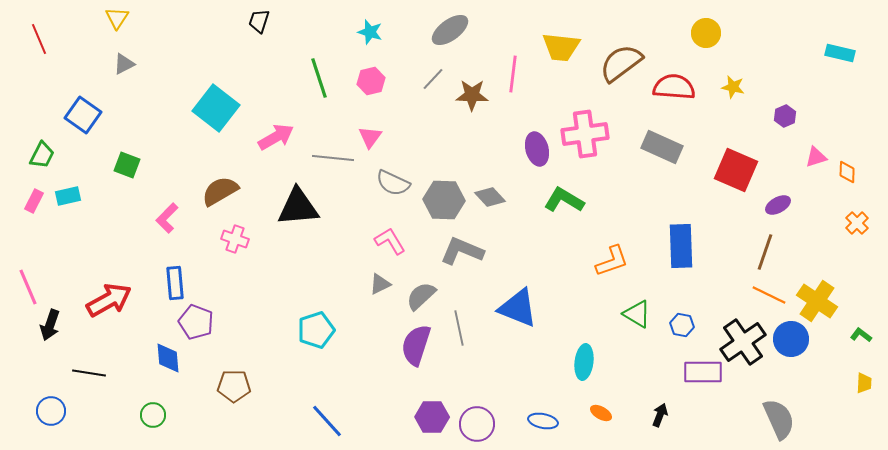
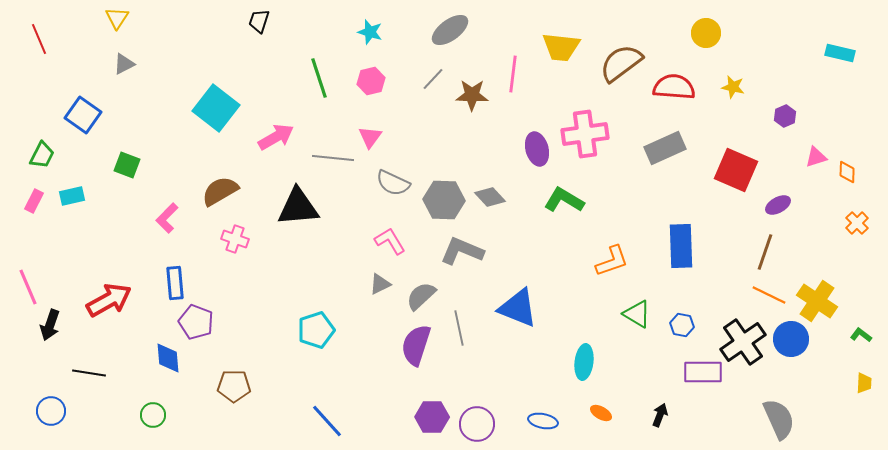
gray rectangle at (662, 147): moved 3 px right, 1 px down; rotated 48 degrees counterclockwise
cyan rectangle at (68, 196): moved 4 px right
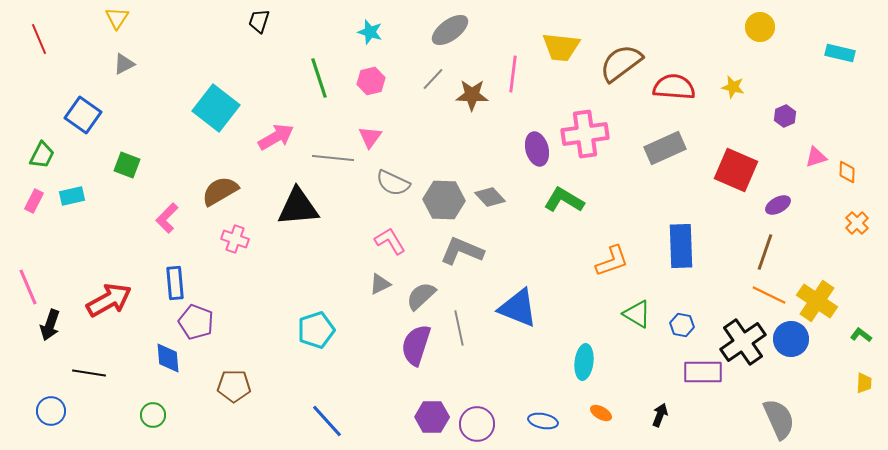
yellow circle at (706, 33): moved 54 px right, 6 px up
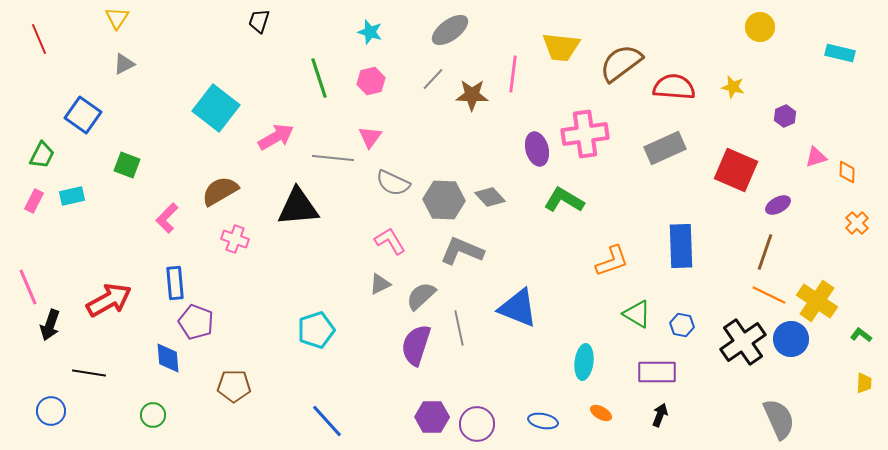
purple rectangle at (703, 372): moved 46 px left
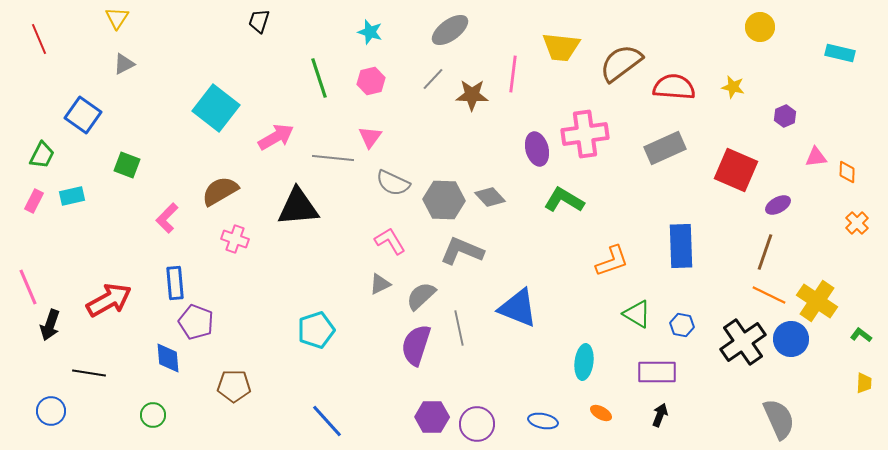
pink triangle at (816, 157): rotated 10 degrees clockwise
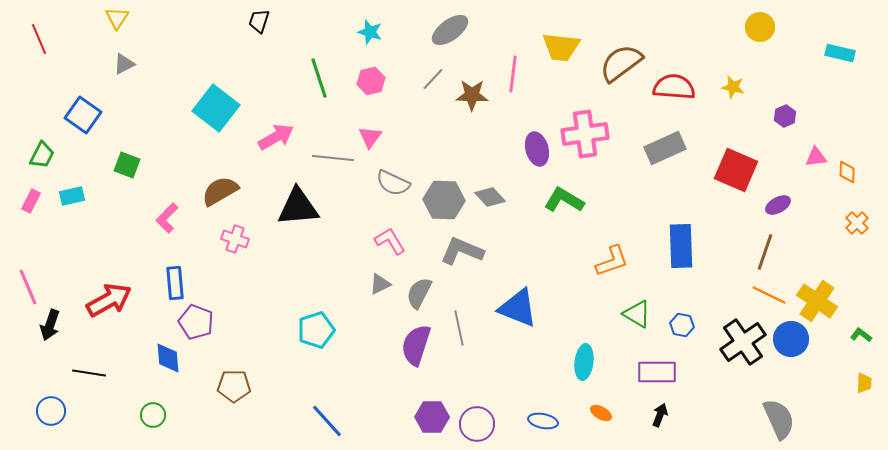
pink rectangle at (34, 201): moved 3 px left
gray semicircle at (421, 296): moved 2 px left, 3 px up; rotated 20 degrees counterclockwise
